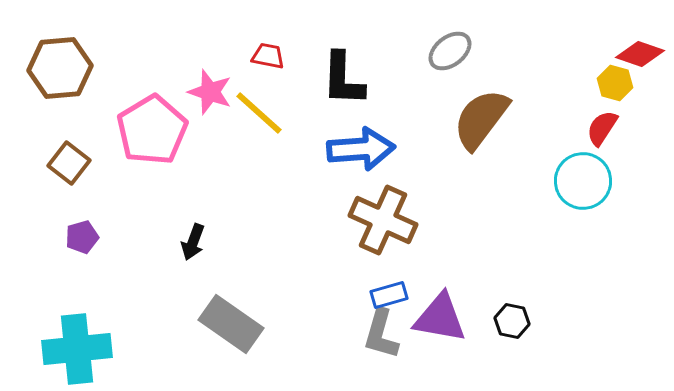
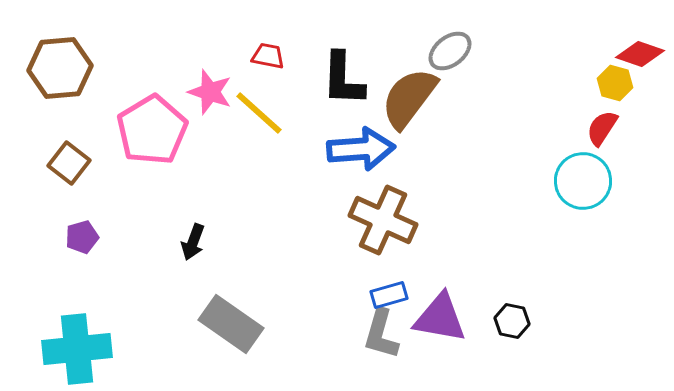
brown semicircle: moved 72 px left, 21 px up
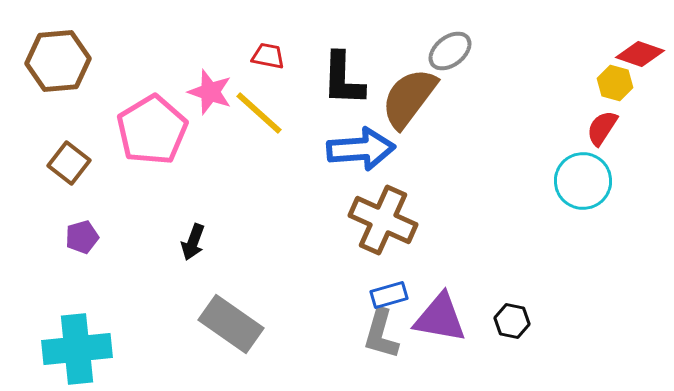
brown hexagon: moved 2 px left, 7 px up
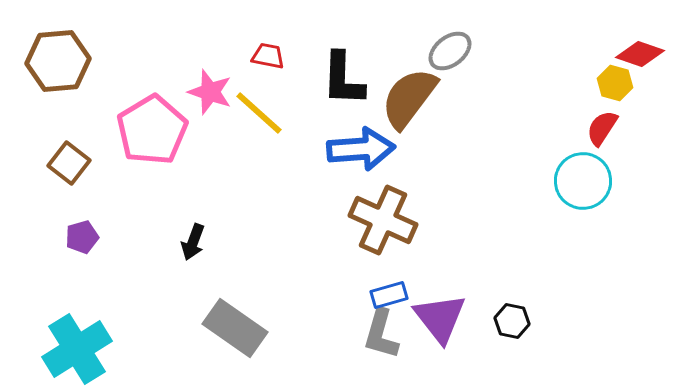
purple triangle: rotated 42 degrees clockwise
gray rectangle: moved 4 px right, 4 px down
cyan cross: rotated 26 degrees counterclockwise
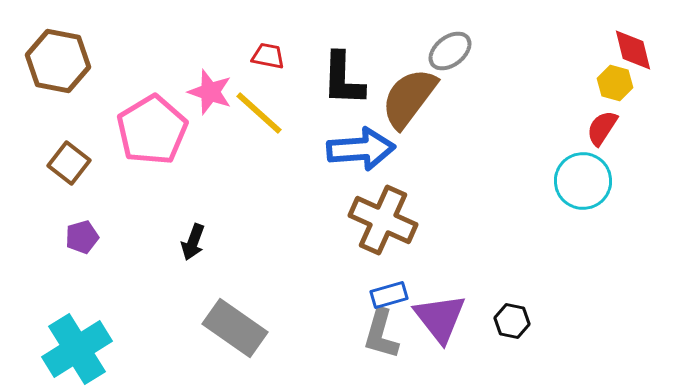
red diamond: moved 7 px left, 4 px up; rotated 57 degrees clockwise
brown hexagon: rotated 16 degrees clockwise
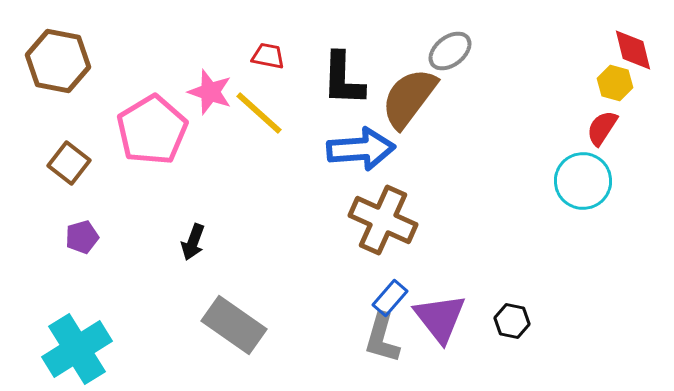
blue rectangle: moved 1 px right, 3 px down; rotated 33 degrees counterclockwise
gray rectangle: moved 1 px left, 3 px up
gray L-shape: moved 1 px right, 4 px down
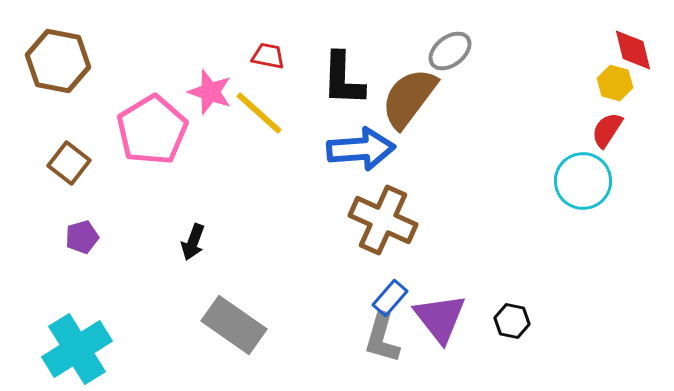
red semicircle: moved 5 px right, 2 px down
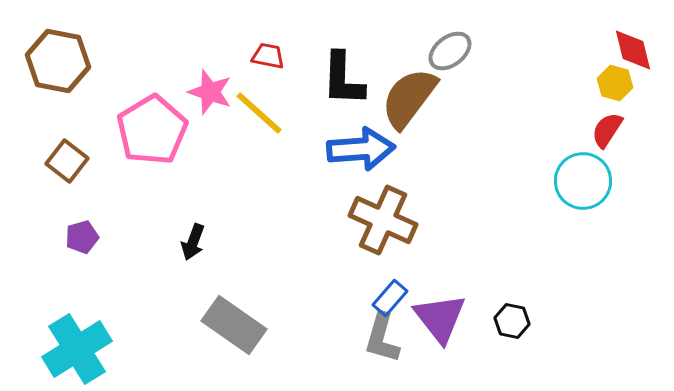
brown square: moved 2 px left, 2 px up
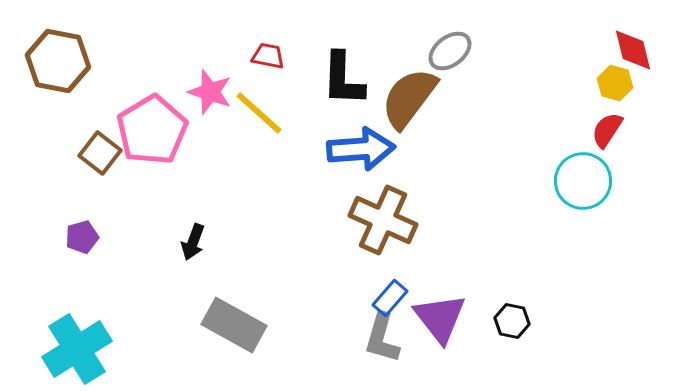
brown square: moved 33 px right, 8 px up
gray rectangle: rotated 6 degrees counterclockwise
